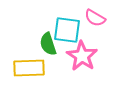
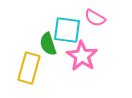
yellow rectangle: rotated 72 degrees counterclockwise
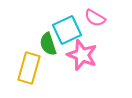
cyan square: rotated 32 degrees counterclockwise
pink star: moved 1 px up; rotated 12 degrees counterclockwise
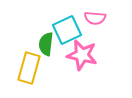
pink semicircle: rotated 25 degrees counterclockwise
green semicircle: moved 2 px left; rotated 25 degrees clockwise
pink star: rotated 8 degrees counterclockwise
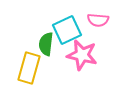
pink semicircle: moved 3 px right, 2 px down
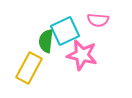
cyan square: moved 2 px left, 1 px down
green semicircle: moved 3 px up
yellow rectangle: rotated 12 degrees clockwise
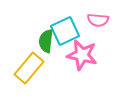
yellow rectangle: rotated 12 degrees clockwise
